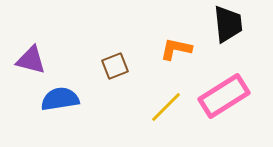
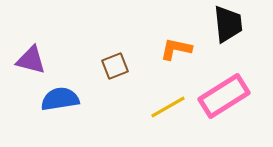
yellow line: moved 2 px right; rotated 15 degrees clockwise
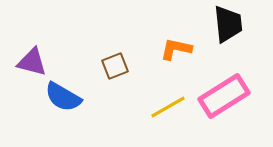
purple triangle: moved 1 px right, 2 px down
blue semicircle: moved 3 px right, 2 px up; rotated 141 degrees counterclockwise
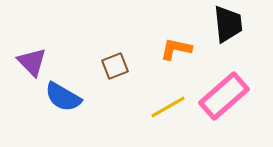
purple triangle: rotated 32 degrees clockwise
pink rectangle: rotated 9 degrees counterclockwise
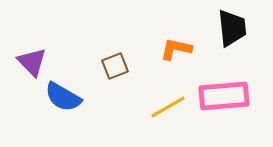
black trapezoid: moved 4 px right, 4 px down
pink rectangle: rotated 36 degrees clockwise
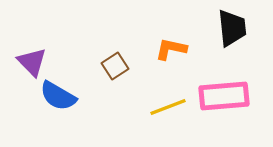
orange L-shape: moved 5 px left
brown square: rotated 12 degrees counterclockwise
blue semicircle: moved 5 px left, 1 px up
yellow line: rotated 9 degrees clockwise
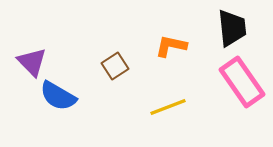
orange L-shape: moved 3 px up
pink rectangle: moved 18 px right, 14 px up; rotated 60 degrees clockwise
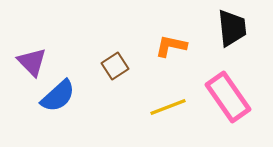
pink rectangle: moved 14 px left, 15 px down
blue semicircle: rotated 72 degrees counterclockwise
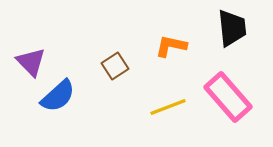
purple triangle: moved 1 px left
pink rectangle: rotated 6 degrees counterclockwise
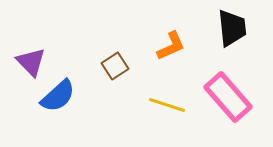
orange L-shape: rotated 144 degrees clockwise
yellow line: moved 1 px left, 2 px up; rotated 39 degrees clockwise
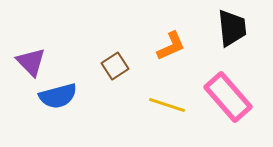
blue semicircle: rotated 27 degrees clockwise
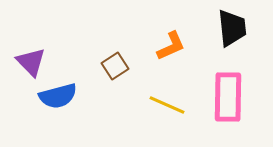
pink rectangle: rotated 42 degrees clockwise
yellow line: rotated 6 degrees clockwise
